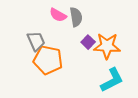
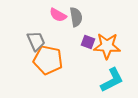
purple square: rotated 24 degrees counterclockwise
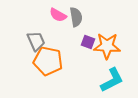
orange pentagon: moved 1 px down
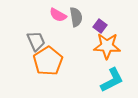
purple square: moved 12 px right, 16 px up; rotated 16 degrees clockwise
orange pentagon: rotated 28 degrees clockwise
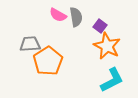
gray trapezoid: moved 6 px left, 3 px down; rotated 70 degrees counterclockwise
orange star: rotated 24 degrees clockwise
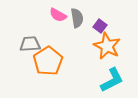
gray semicircle: moved 1 px right, 1 px down
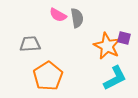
purple square: moved 24 px right, 12 px down; rotated 24 degrees counterclockwise
orange pentagon: moved 15 px down
cyan L-shape: moved 3 px right, 2 px up
